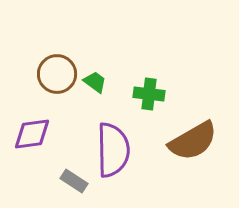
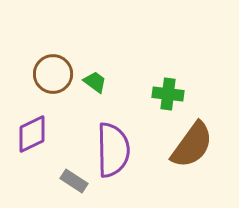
brown circle: moved 4 px left
green cross: moved 19 px right
purple diamond: rotated 18 degrees counterclockwise
brown semicircle: moved 1 px left, 4 px down; rotated 24 degrees counterclockwise
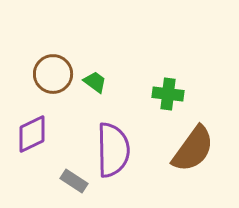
brown semicircle: moved 1 px right, 4 px down
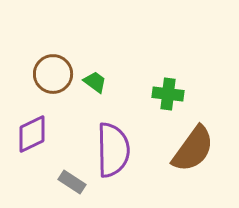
gray rectangle: moved 2 px left, 1 px down
